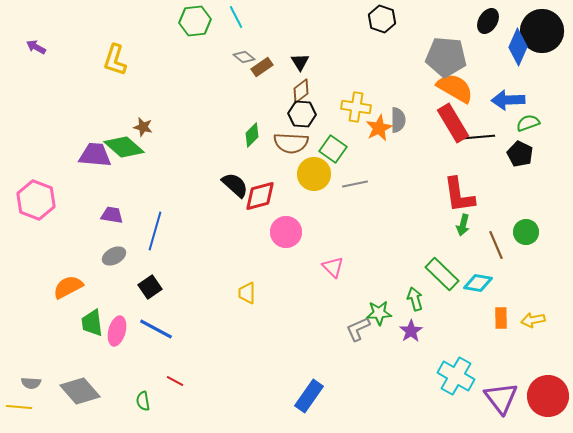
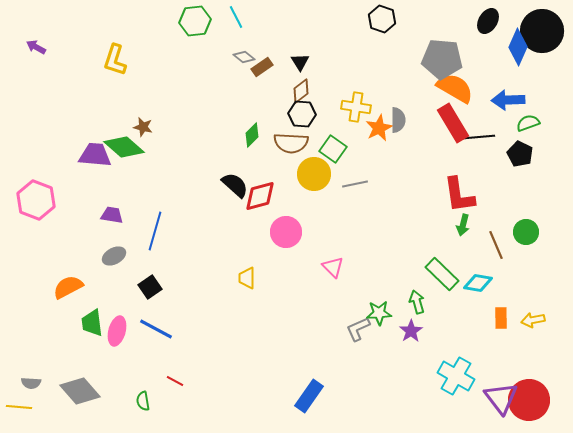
gray pentagon at (446, 57): moved 4 px left, 2 px down
yellow trapezoid at (247, 293): moved 15 px up
green arrow at (415, 299): moved 2 px right, 3 px down
red circle at (548, 396): moved 19 px left, 4 px down
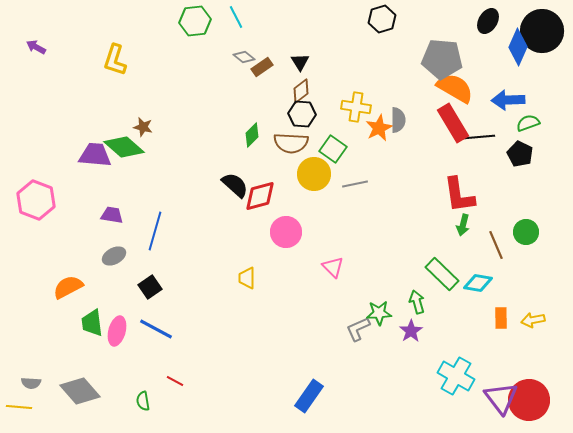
black hexagon at (382, 19): rotated 24 degrees clockwise
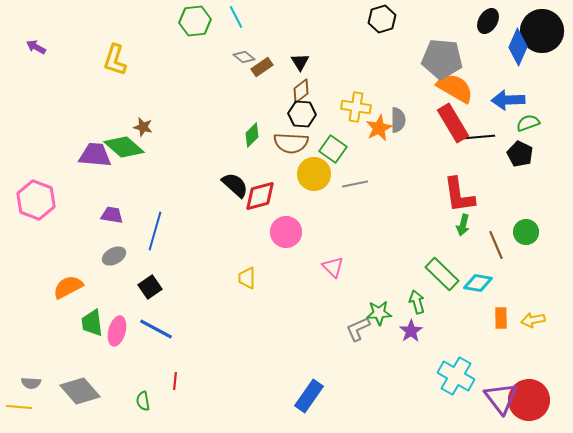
red line at (175, 381): rotated 66 degrees clockwise
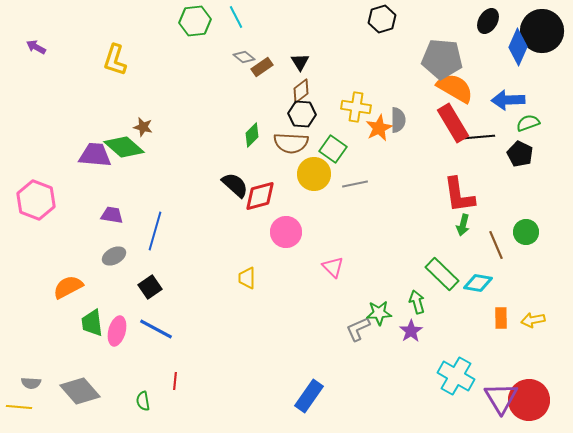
purple triangle at (501, 398): rotated 6 degrees clockwise
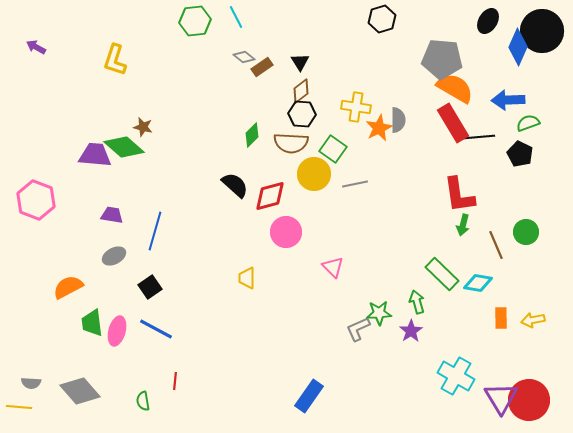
red diamond at (260, 196): moved 10 px right
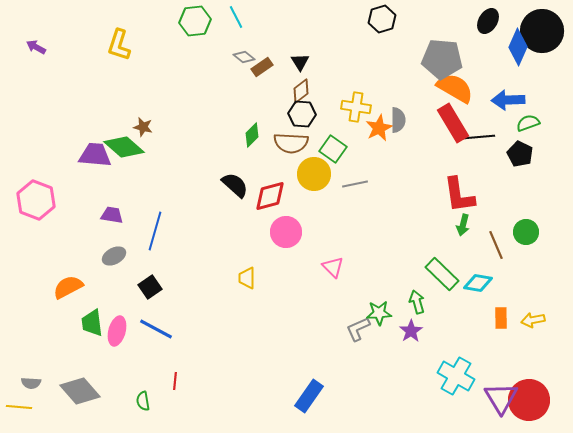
yellow L-shape at (115, 60): moved 4 px right, 15 px up
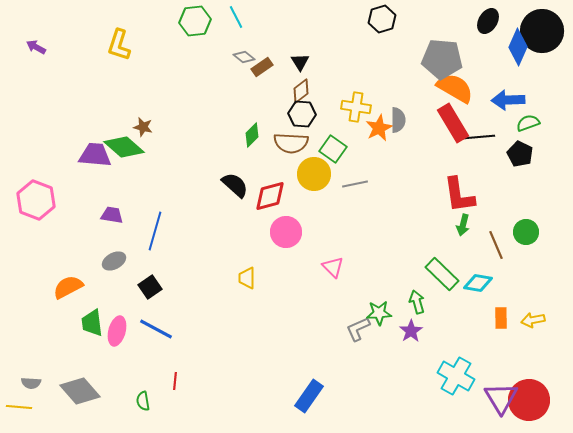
gray ellipse at (114, 256): moved 5 px down
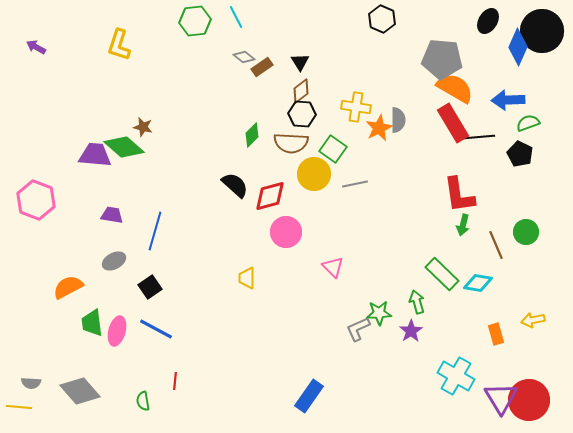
black hexagon at (382, 19): rotated 20 degrees counterclockwise
orange rectangle at (501, 318): moved 5 px left, 16 px down; rotated 15 degrees counterclockwise
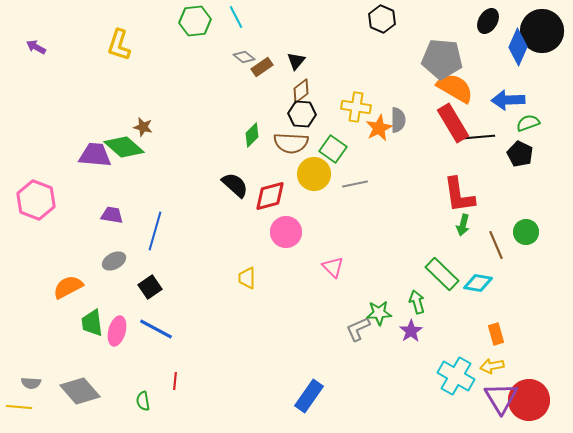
black triangle at (300, 62): moved 4 px left, 1 px up; rotated 12 degrees clockwise
yellow arrow at (533, 320): moved 41 px left, 46 px down
